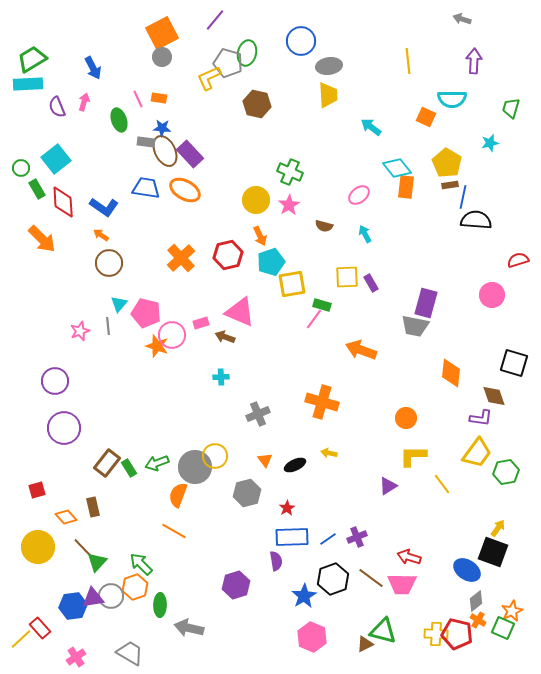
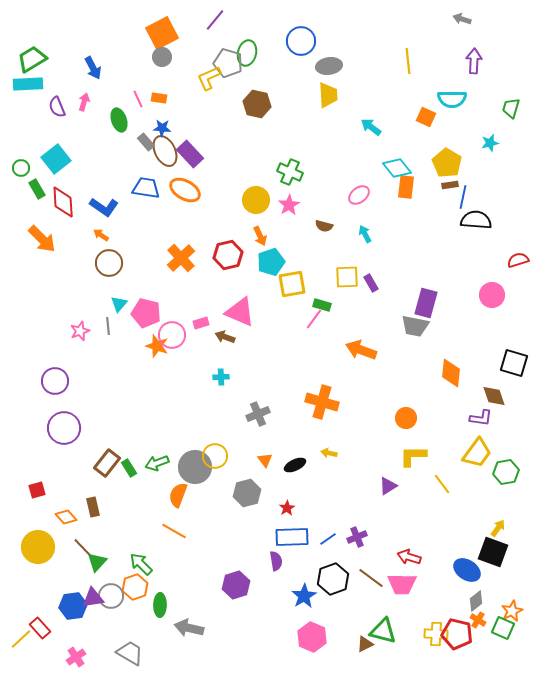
gray rectangle at (146, 142): rotated 42 degrees clockwise
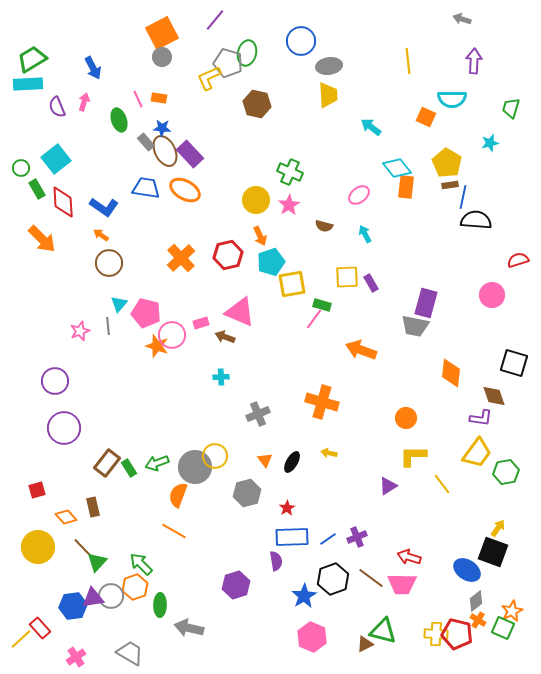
black ellipse at (295, 465): moved 3 px left, 3 px up; rotated 35 degrees counterclockwise
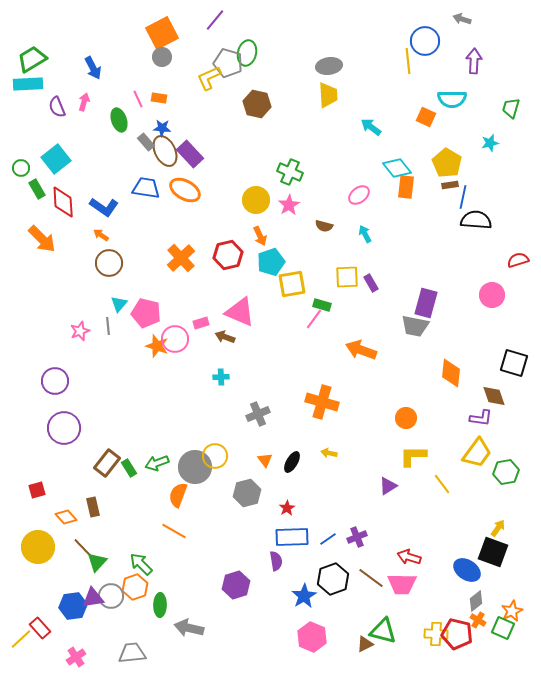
blue circle at (301, 41): moved 124 px right
pink circle at (172, 335): moved 3 px right, 4 px down
gray trapezoid at (130, 653): moved 2 px right; rotated 36 degrees counterclockwise
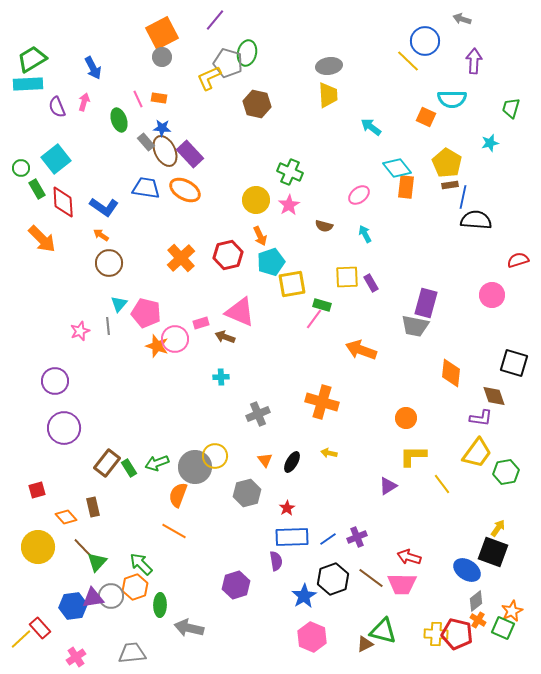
yellow line at (408, 61): rotated 40 degrees counterclockwise
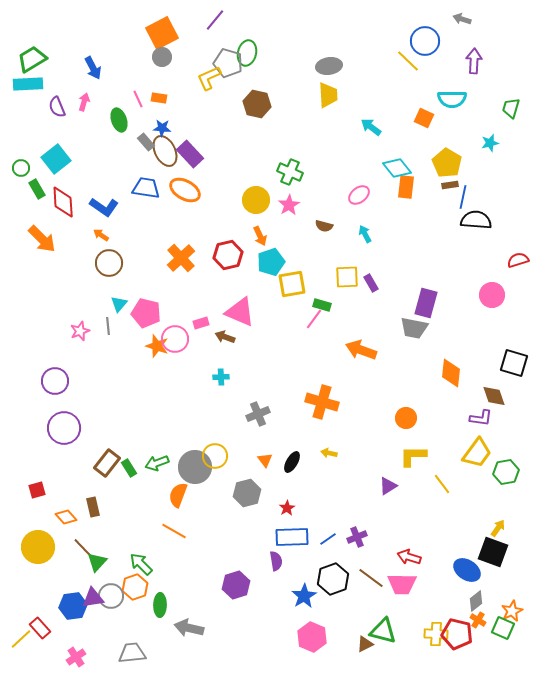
orange square at (426, 117): moved 2 px left, 1 px down
gray trapezoid at (415, 326): moved 1 px left, 2 px down
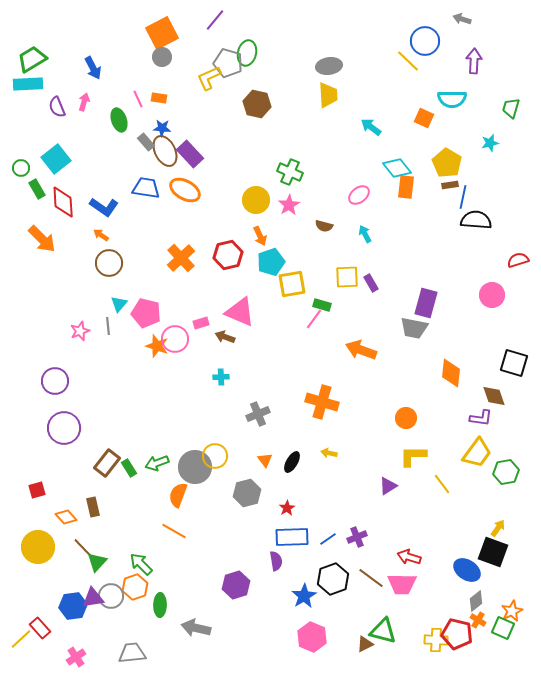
gray arrow at (189, 628): moved 7 px right
yellow cross at (436, 634): moved 6 px down
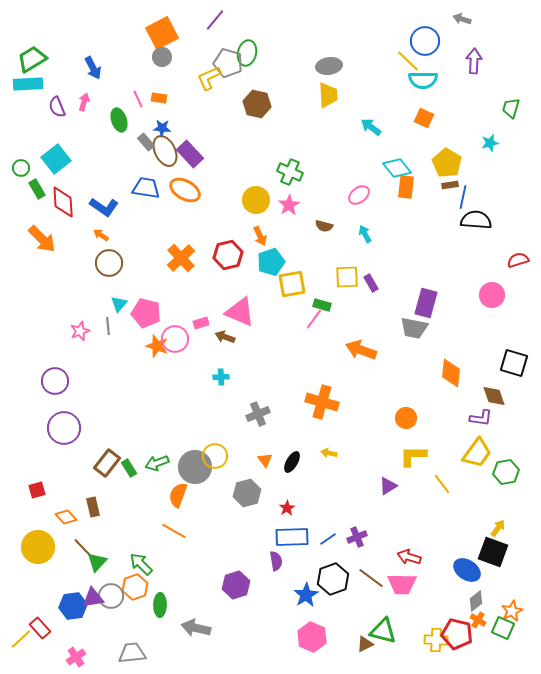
cyan semicircle at (452, 99): moved 29 px left, 19 px up
blue star at (304, 596): moved 2 px right, 1 px up
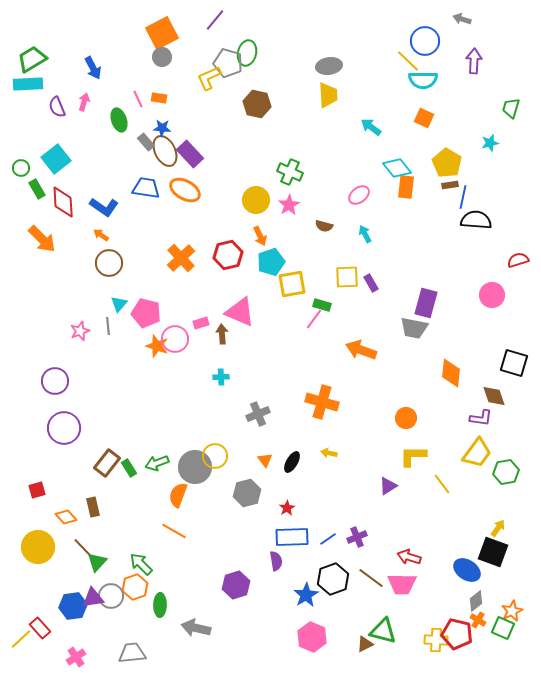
brown arrow at (225, 337): moved 3 px left, 3 px up; rotated 66 degrees clockwise
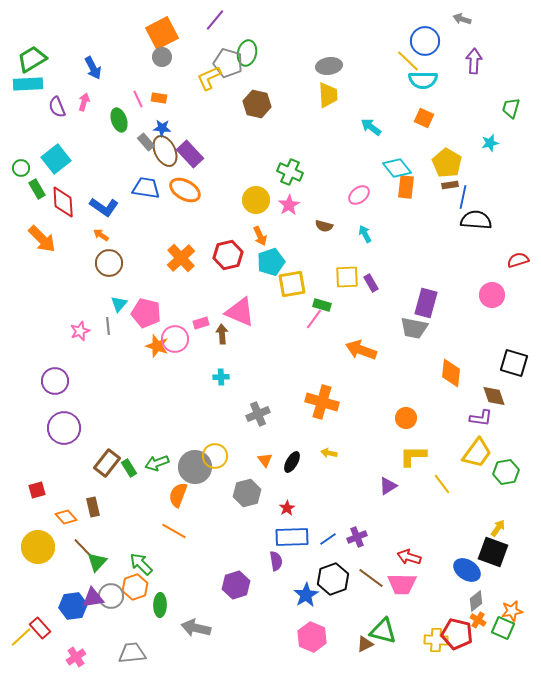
orange star at (512, 611): rotated 15 degrees clockwise
yellow line at (21, 639): moved 2 px up
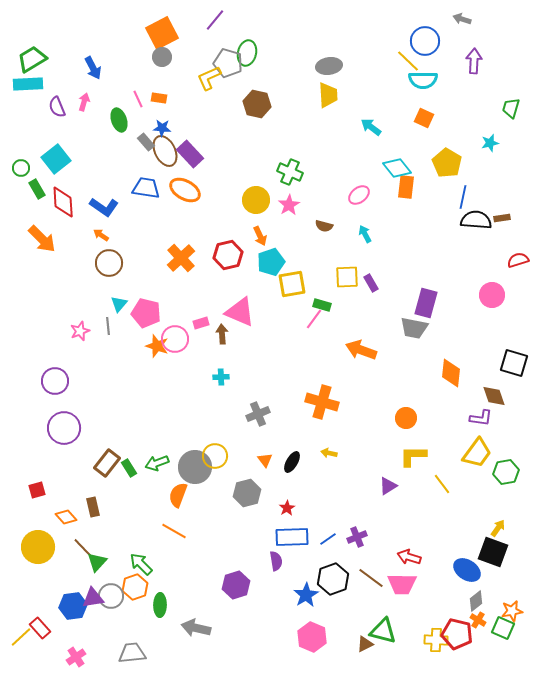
brown rectangle at (450, 185): moved 52 px right, 33 px down
